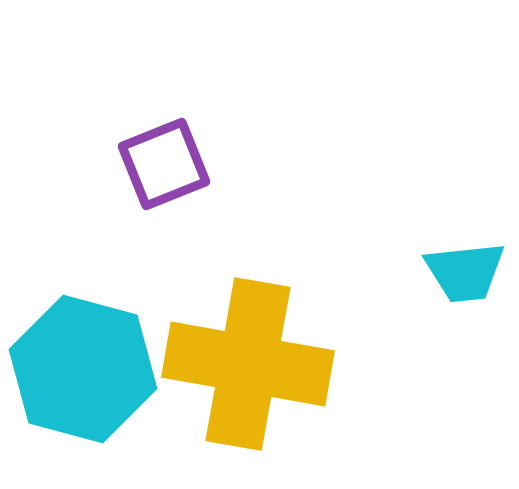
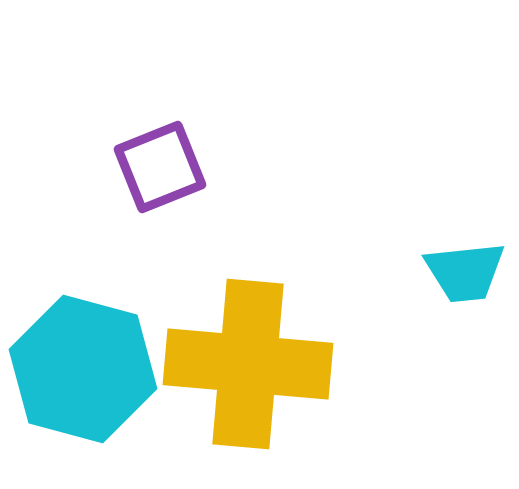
purple square: moved 4 px left, 3 px down
yellow cross: rotated 5 degrees counterclockwise
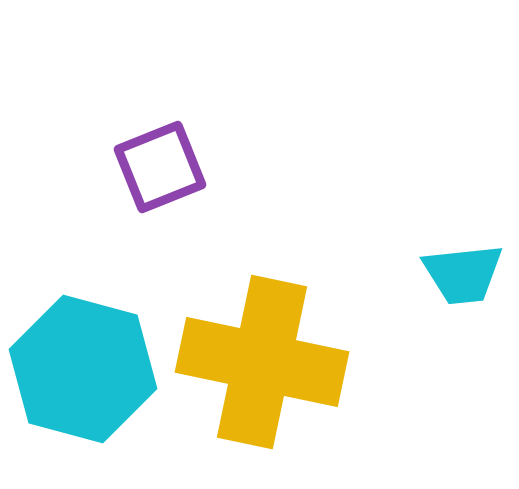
cyan trapezoid: moved 2 px left, 2 px down
yellow cross: moved 14 px right, 2 px up; rotated 7 degrees clockwise
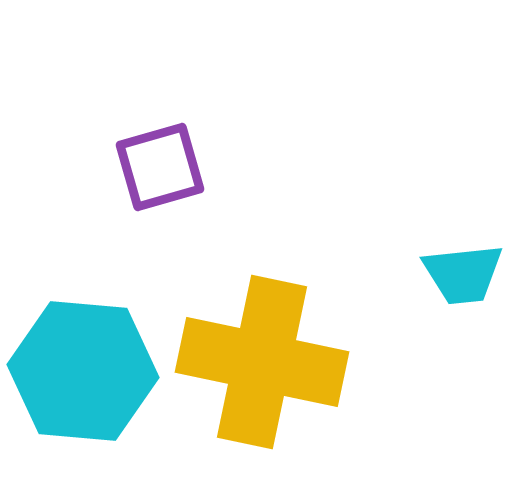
purple square: rotated 6 degrees clockwise
cyan hexagon: moved 2 px down; rotated 10 degrees counterclockwise
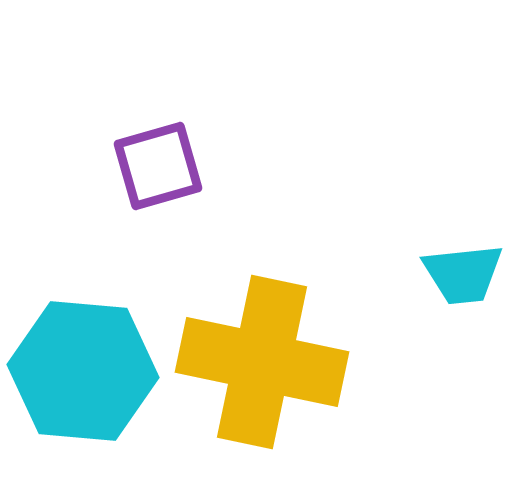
purple square: moved 2 px left, 1 px up
